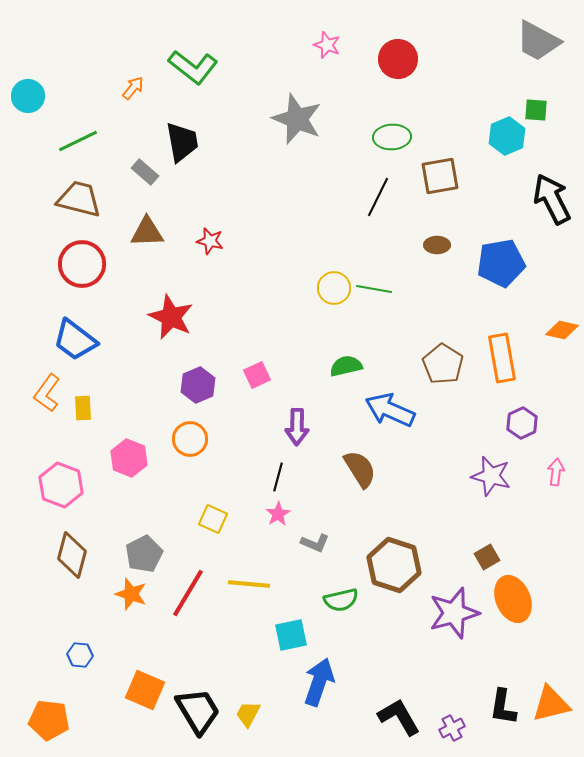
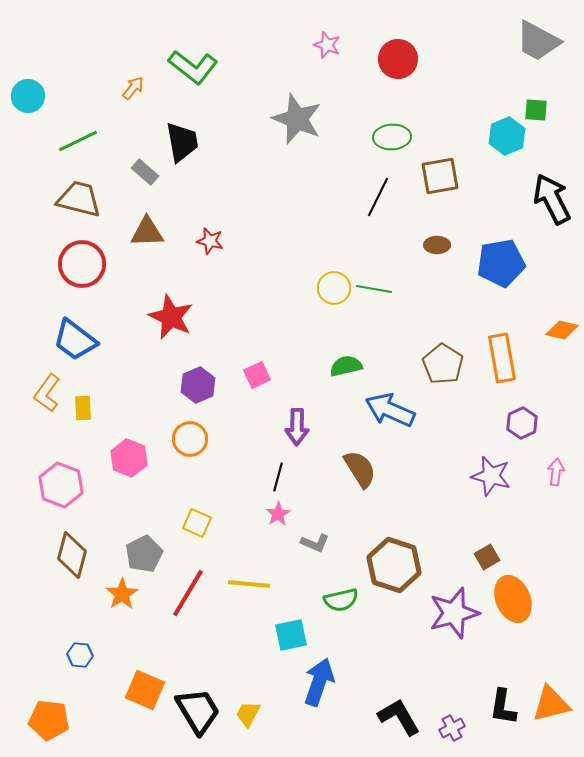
yellow square at (213, 519): moved 16 px left, 4 px down
orange star at (131, 594): moved 9 px left; rotated 20 degrees clockwise
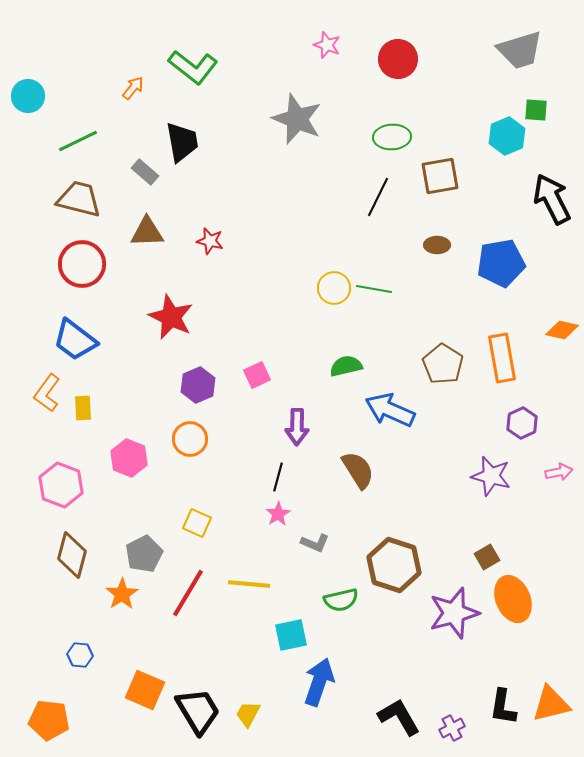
gray trapezoid at (538, 41): moved 18 px left, 9 px down; rotated 45 degrees counterclockwise
brown semicircle at (360, 469): moved 2 px left, 1 px down
pink arrow at (556, 472): moved 3 px right; rotated 72 degrees clockwise
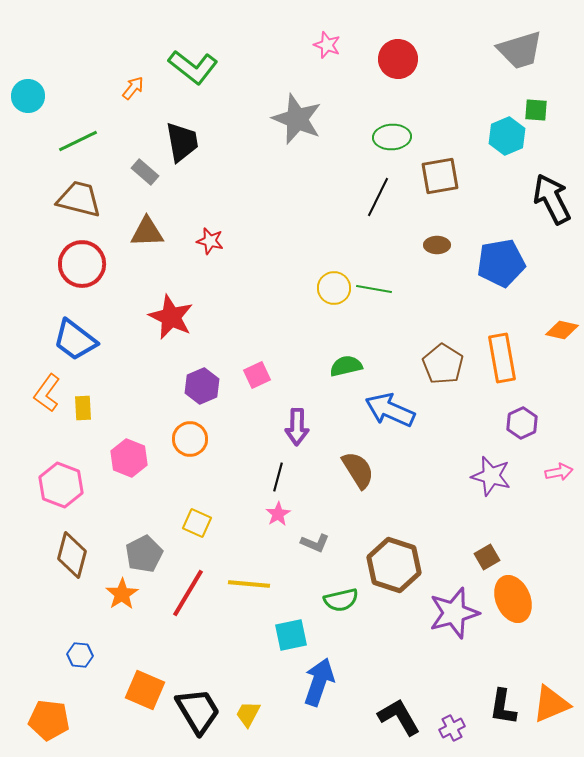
purple hexagon at (198, 385): moved 4 px right, 1 px down
orange triangle at (551, 704): rotated 9 degrees counterclockwise
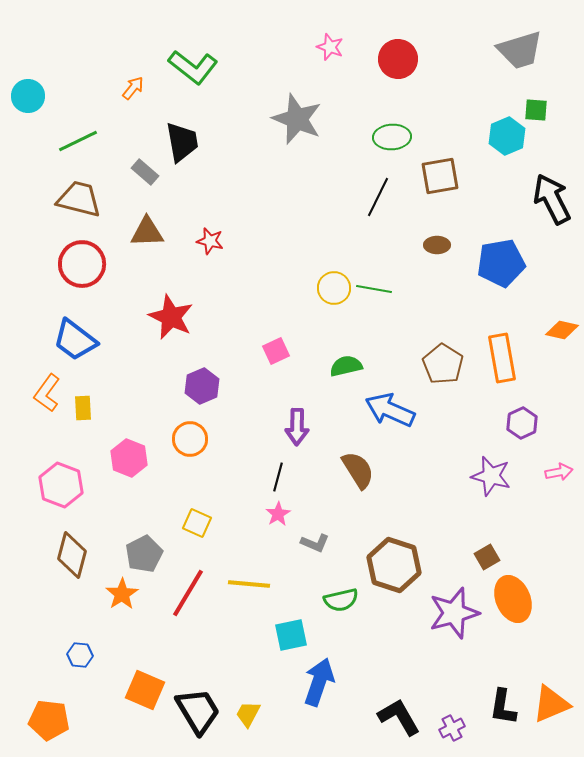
pink star at (327, 45): moved 3 px right, 2 px down
pink square at (257, 375): moved 19 px right, 24 px up
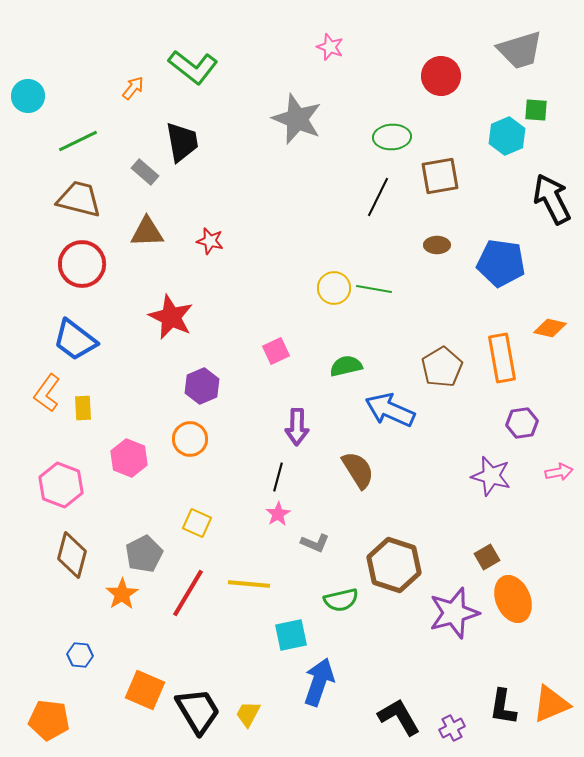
red circle at (398, 59): moved 43 px right, 17 px down
blue pentagon at (501, 263): rotated 18 degrees clockwise
orange diamond at (562, 330): moved 12 px left, 2 px up
brown pentagon at (443, 364): moved 1 px left, 3 px down; rotated 9 degrees clockwise
purple hexagon at (522, 423): rotated 16 degrees clockwise
